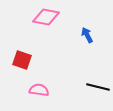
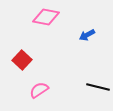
blue arrow: rotated 91 degrees counterclockwise
red square: rotated 24 degrees clockwise
pink semicircle: rotated 42 degrees counterclockwise
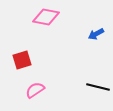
blue arrow: moved 9 px right, 1 px up
red square: rotated 30 degrees clockwise
pink semicircle: moved 4 px left
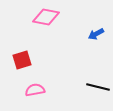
pink semicircle: rotated 24 degrees clockwise
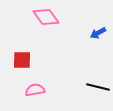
pink diamond: rotated 44 degrees clockwise
blue arrow: moved 2 px right, 1 px up
red square: rotated 18 degrees clockwise
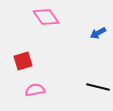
red square: moved 1 px right, 1 px down; rotated 18 degrees counterclockwise
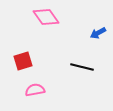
black line: moved 16 px left, 20 px up
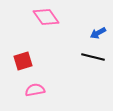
black line: moved 11 px right, 10 px up
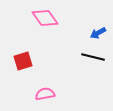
pink diamond: moved 1 px left, 1 px down
pink semicircle: moved 10 px right, 4 px down
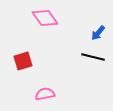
blue arrow: rotated 21 degrees counterclockwise
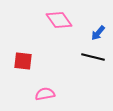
pink diamond: moved 14 px right, 2 px down
red square: rotated 24 degrees clockwise
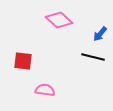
pink diamond: rotated 12 degrees counterclockwise
blue arrow: moved 2 px right, 1 px down
pink semicircle: moved 4 px up; rotated 18 degrees clockwise
